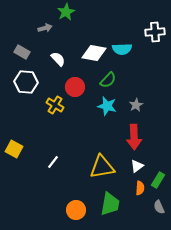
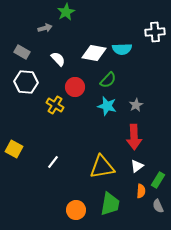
orange semicircle: moved 1 px right, 3 px down
gray semicircle: moved 1 px left, 1 px up
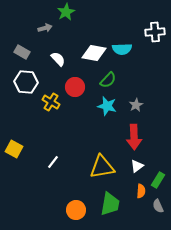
yellow cross: moved 4 px left, 3 px up
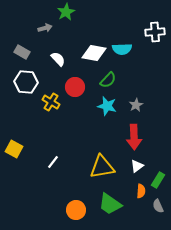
green trapezoid: rotated 115 degrees clockwise
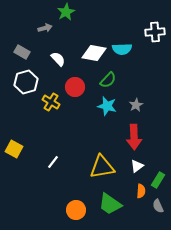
white hexagon: rotated 20 degrees counterclockwise
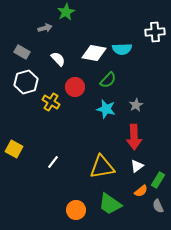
cyan star: moved 1 px left, 3 px down
orange semicircle: rotated 48 degrees clockwise
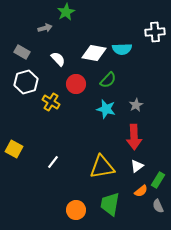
red circle: moved 1 px right, 3 px up
green trapezoid: rotated 65 degrees clockwise
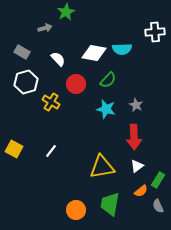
gray star: rotated 16 degrees counterclockwise
white line: moved 2 px left, 11 px up
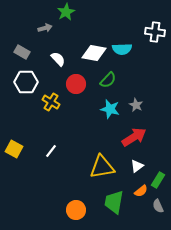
white cross: rotated 12 degrees clockwise
white hexagon: rotated 15 degrees clockwise
cyan star: moved 4 px right
red arrow: rotated 120 degrees counterclockwise
green trapezoid: moved 4 px right, 2 px up
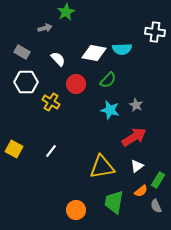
cyan star: moved 1 px down
gray semicircle: moved 2 px left
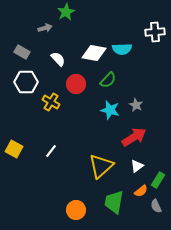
white cross: rotated 12 degrees counterclockwise
yellow triangle: moved 1 px left, 1 px up; rotated 32 degrees counterclockwise
